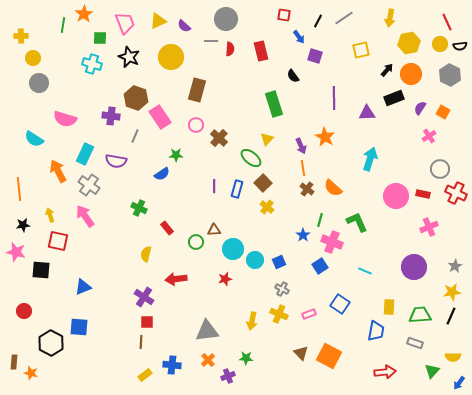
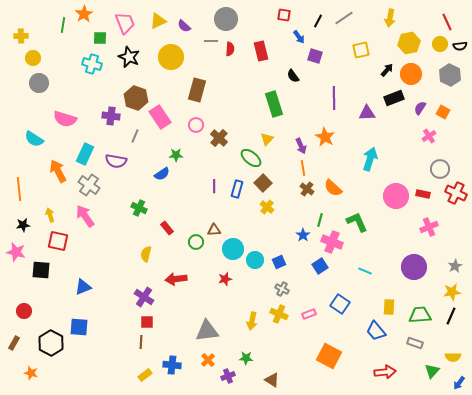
blue trapezoid at (376, 331): rotated 130 degrees clockwise
brown triangle at (301, 353): moved 29 px left, 27 px down; rotated 14 degrees counterclockwise
brown rectangle at (14, 362): moved 19 px up; rotated 24 degrees clockwise
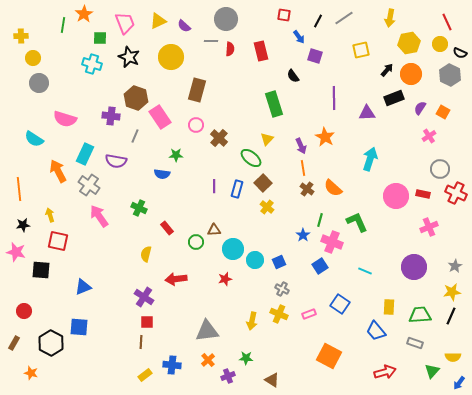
black semicircle at (460, 46): moved 7 px down; rotated 32 degrees clockwise
blue semicircle at (162, 174): rotated 42 degrees clockwise
pink arrow at (85, 216): moved 14 px right
red arrow at (385, 372): rotated 10 degrees counterclockwise
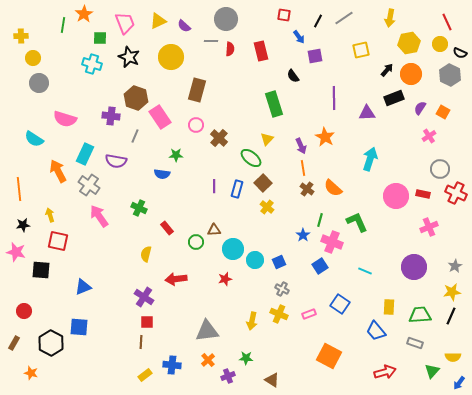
purple square at (315, 56): rotated 28 degrees counterclockwise
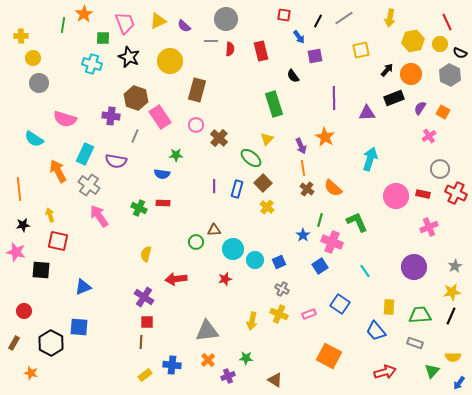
green square at (100, 38): moved 3 px right
yellow hexagon at (409, 43): moved 4 px right, 2 px up
yellow circle at (171, 57): moved 1 px left, 4 px down
red rectangle at (167, 228): moved 4 px left, 25 px up; rotated 48 degrees counterclockwise
cyan line at (365, 271): rotated 32 degrees clockwise
brown triangle at (272, 380): moved 3 px right
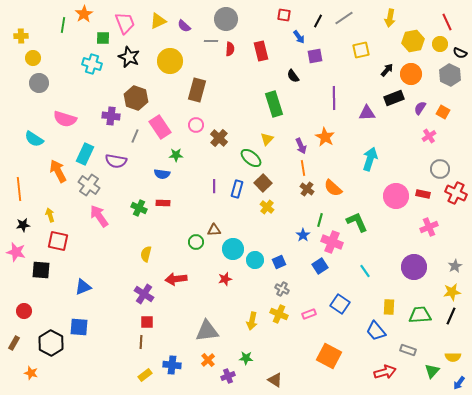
pink rectangle at (160, 117): moved 10 px down
purple cross at (144, 297): moved 3 px up
gray rectangle at (415, 343): moved 7 px left, 7 px down
